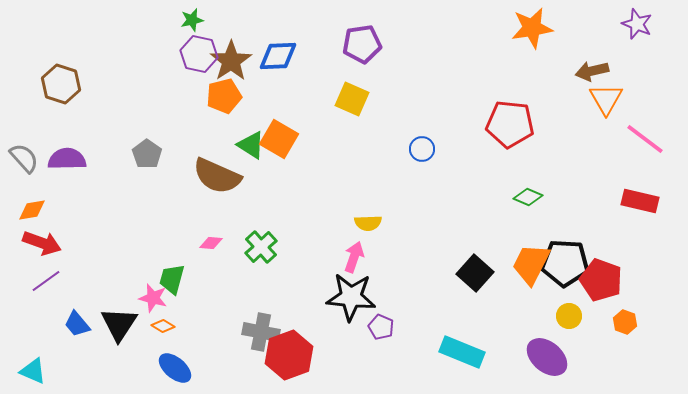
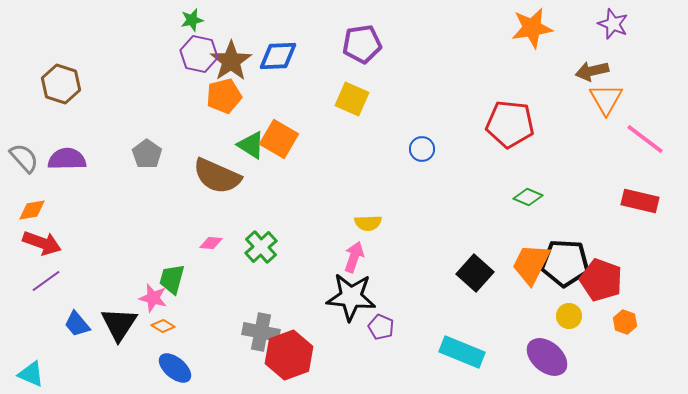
purple star at (637, 24): moved 24 px left
cyan triangle at (33, 371): moved 2 px left, 3 px down
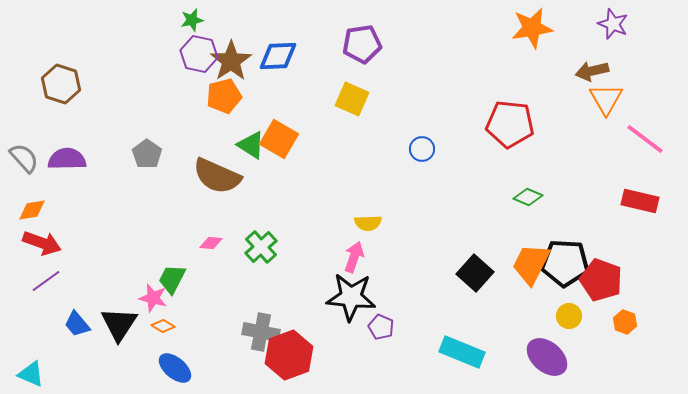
green trapezoid at (172, 279): rotated 12 degrees clockwise
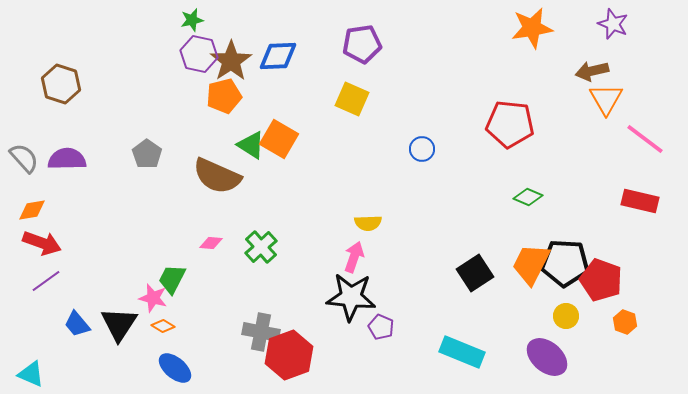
black square at (475, 273): rotated 15 degrees clockwise
yellow circle at (569, 316): moved 3 px left
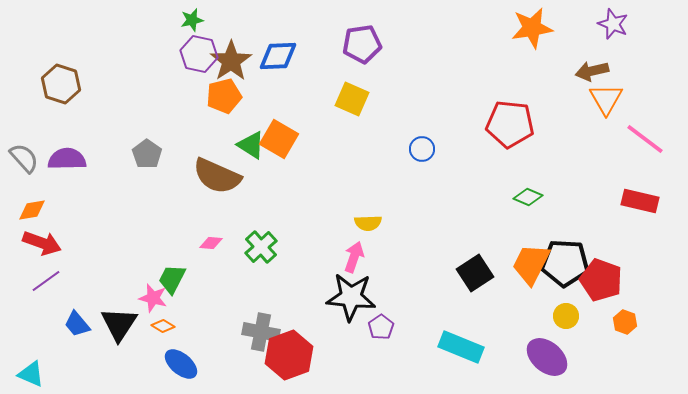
purple pentagon at (381, 327): rotated 15 degrees clockwise
cyan rectangle at (462, 352): moved 1 px left, 5 px up
blue ellipse at (175, 368): moved 6 px right, 4 px up
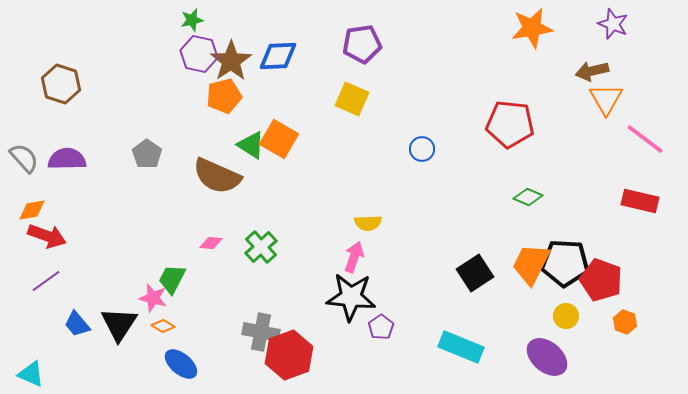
red arrow at (42, 243): moved 5 px right, 7 px up
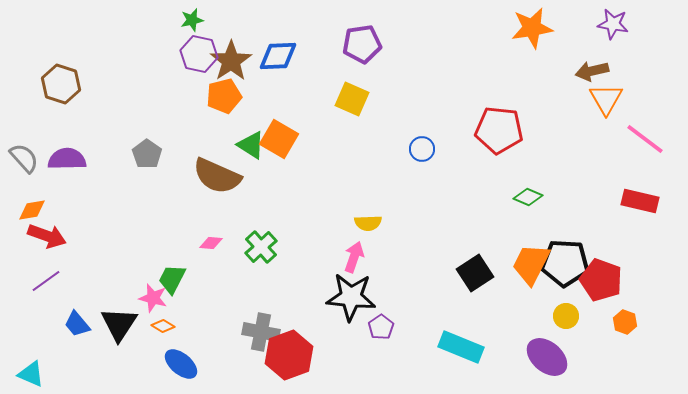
purple star at (613, 24): rotated 12 degrees counterclockwise
red pentagon at (510, 124): moved 11 px left, 6 px down
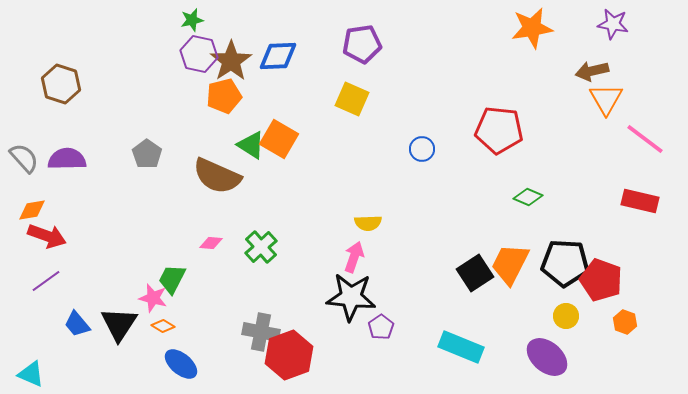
orange trapezoid at (531, 264): moved 21 px left
